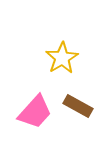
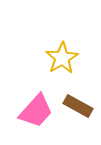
pink trapezoid: moved 1 px right, 1 px up
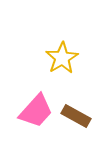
brown rectangle: moved 2 px left, 10 px down
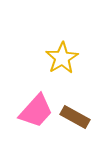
brown rectangle: moved 1 px left, 1 px down
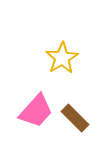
brown rectangle: moved 1 px down; rotated 16 degrees clockwise
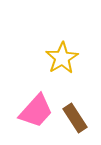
brown rectangle: rotated 12 degrees clockwise
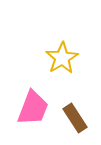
pink trapezoid: moved 3 px left, 3 px up; rotated 21 degrees counterclockwise
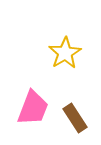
yellow star: moved 3 px right, 5 px up
